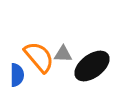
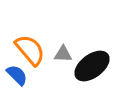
orange semicircle: moved 9 px left, 7 px up
blue semicircle: rotated 45 degrees counterclockwise
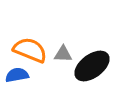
orange semicircle: rotated 28 degrees counterclockwise
blue semicircle: rotated 55 degrees counterclockwise
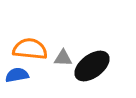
orange semicircle: moved 1 px up; rotated 16 degrees counterclockwise
gray triangle: moved 4 px down
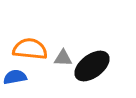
blue semicircle: moved 2 px left, 2 px down
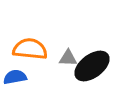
gray triangle: moved 5 px right
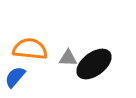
black ellipse: moved 2 px right, 2 px up
blue semicircle: rotated 40 degrees counterclockwise
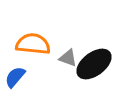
orange semicircle: moved 3 px right, 5 px up
gray triangle: rotated 18 degrees clockwise
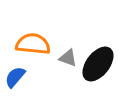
black ellipse: moved 4 px right; rotated 15 degrees counterclockwise
